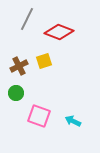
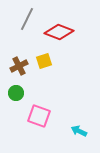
cyan arrow: moved 6 px right, 10 px down
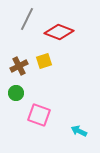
pink square: moved 1 px up
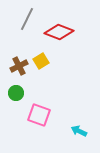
yellow square: moved 3 px left; rotated 14 degrees counterclockwise
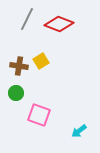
red diamond: moved 8 px up
brown cross: rotated 36 degrees clockwise
cyan arrow: rotated 63 degrees counterclockwise
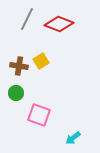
cyan arrow: moved 6 px left, 7 px down
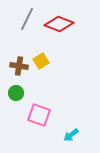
cyan arrow: moved 2 px left, 3 px up
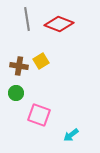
gray line: rotated 35 degrees counterclockwise
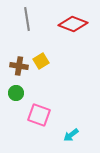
red diamond: moved 14 px right
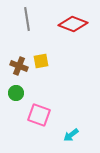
yellow square: rotated 21 degrees clockwise
brown cross: rotated 12 degrees clockwise
